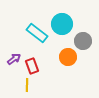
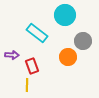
cyan circle: moved 3 px right, 9 px up
purple arrow: moved 2 px left, 4 px up; rotated 40 degrees clockwise
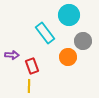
cyan circle: moved 4 px right
cyan rectangle: moved 8 px right; rotated 15 degrees clockwise
yellow line: moved 2 px right, 1 px down
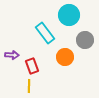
gray circle: moved 2 px right, 1 px up
orange circle: moved 3 px left
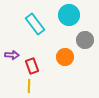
cyan rectangle: moved 10 px left, 9 px up
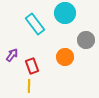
cyan circle: moved 4 px left, 2 px up
gray circle: moved 1 px right
purple arrow: rotated 56 degrees counterclockwise
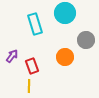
cyan rectangle: rotated 20 degrees clockwise
purple arrow: moved 1 px down
